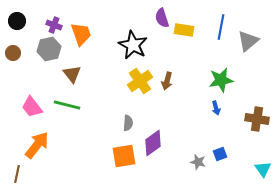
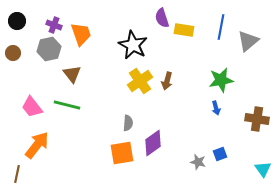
orange square: moved 2 px left, 3 px up
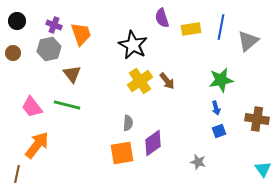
yellow rectangle: moved 7 px right, 1 px up; rotated 18 degrees counterclockwise
brown arrow: rotated 54 degrees counterclockwise
blue square: moved 1 px left, 23 px up
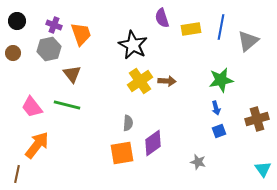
brown arrow: rotated 48 degrees counterclockwise
brown cross: rotated 25 degrees counterclockwise
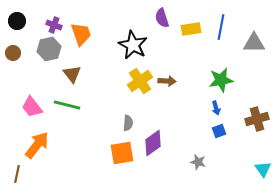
gray triangle: moved 6 px right, 2 px down; rotated 40 degrees clockwise
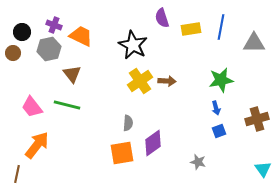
black circle: moved 5 px right, 11 px down
orange trapezoid: moved 2 px down; rotated 45 degrees counterclockwise
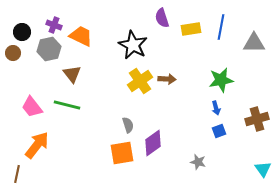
brown arrow: moved 2 px up
gray semicircle: moved 2 px down; rotated 21 degrees counterclockwise
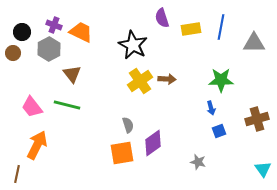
orange trapezoid: moved 4 px up
gray hexagon: rotated 15 degrees counterclockwise
green star: rotated 10 degrees clockwise
blue arrow: moved 5 px left
orange arrow: rotated 12 degrees counterclockwise
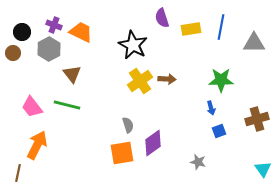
brown line: moved 1 px right, 1 px up
